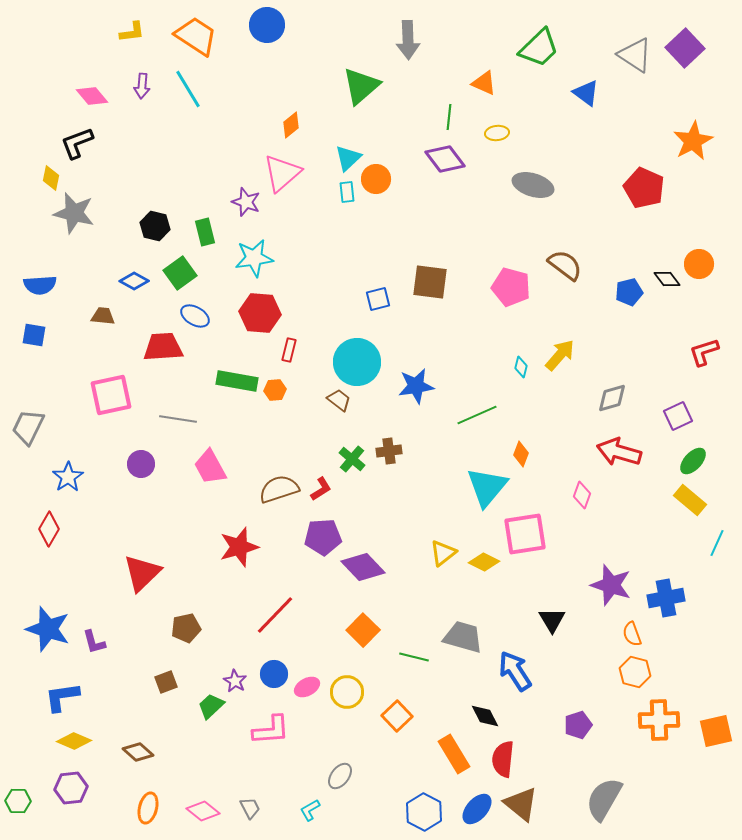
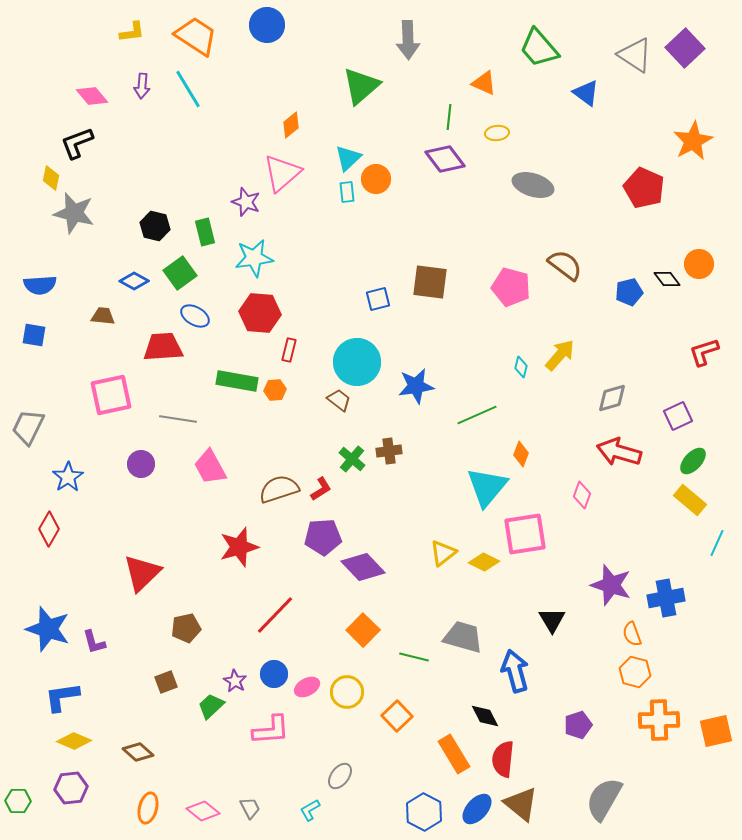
green trapezoid at (539, 48): rotated 93 degrees clockwise
blue arrow at (515, 671): rotated 18 degrees clockwise
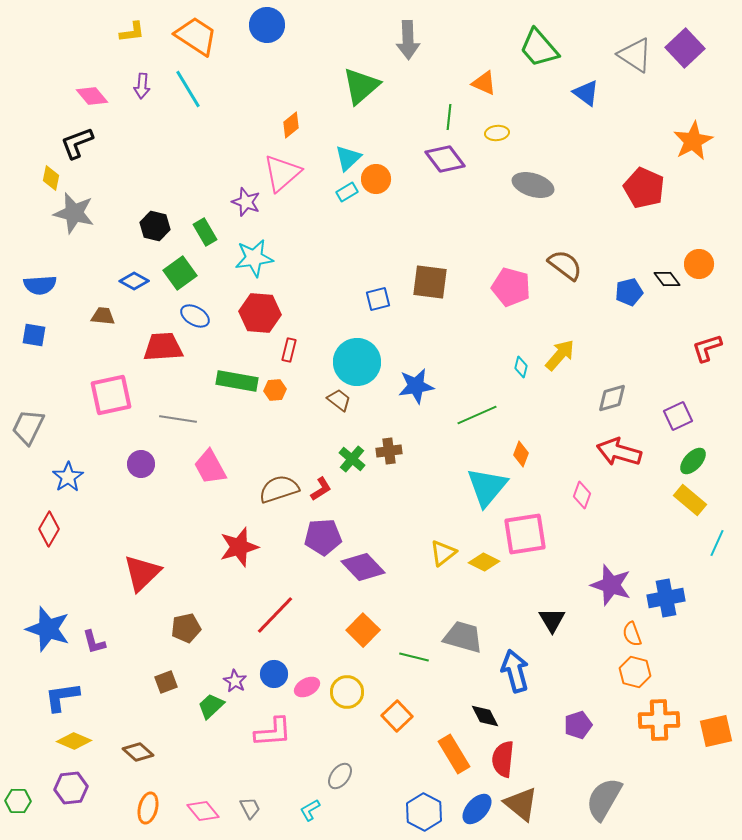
cyan rectangle at (347, 192): rotated 65 degrees clockwise
green rectangle at (205, 232): rotated 16 degrees counterclockwise
red L-shape at (704, 352): moved 3 px right, 4 px up
pink L-shape at (271, 730): moved 2 px right, 2 px down
pink diamond at (203, 811): rotated 12 degrees clockwise
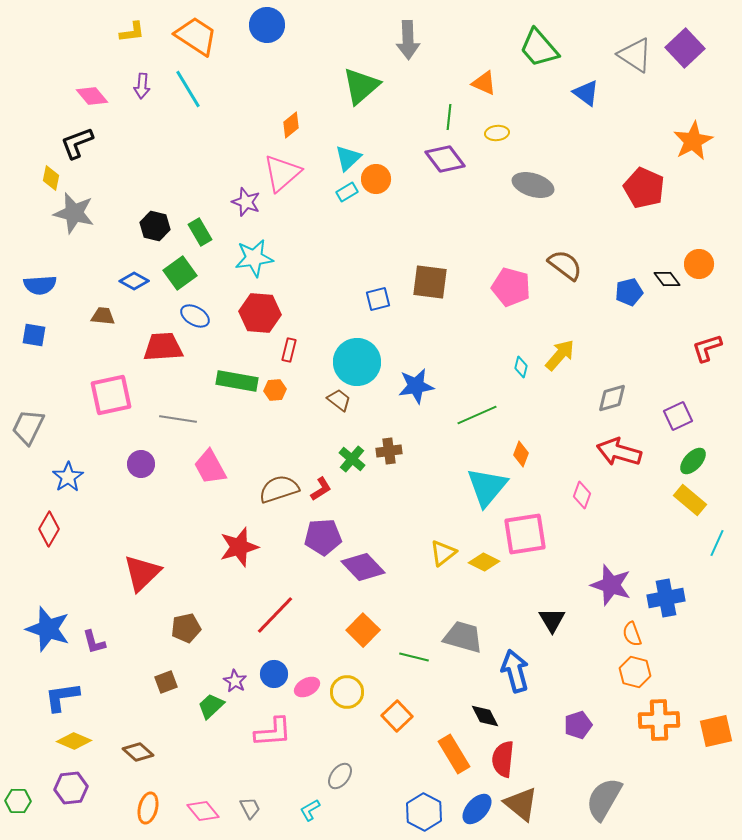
green rectangle at (205, 232): moved 5 px left
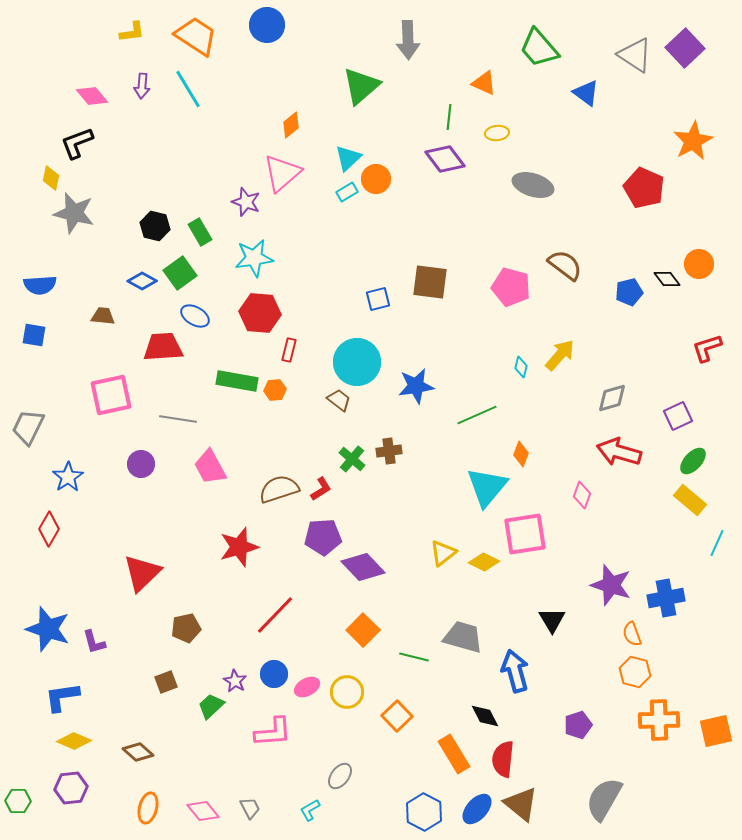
blue diamond at (134, 281): moved 8 px right
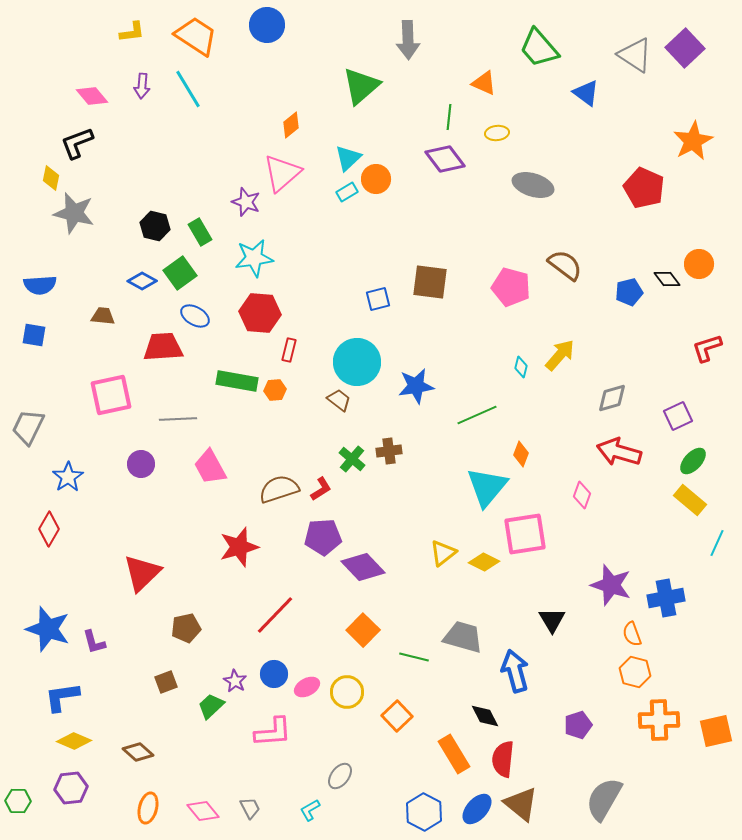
gray line at (178, 419): rotated 12 degrees counterclockwise
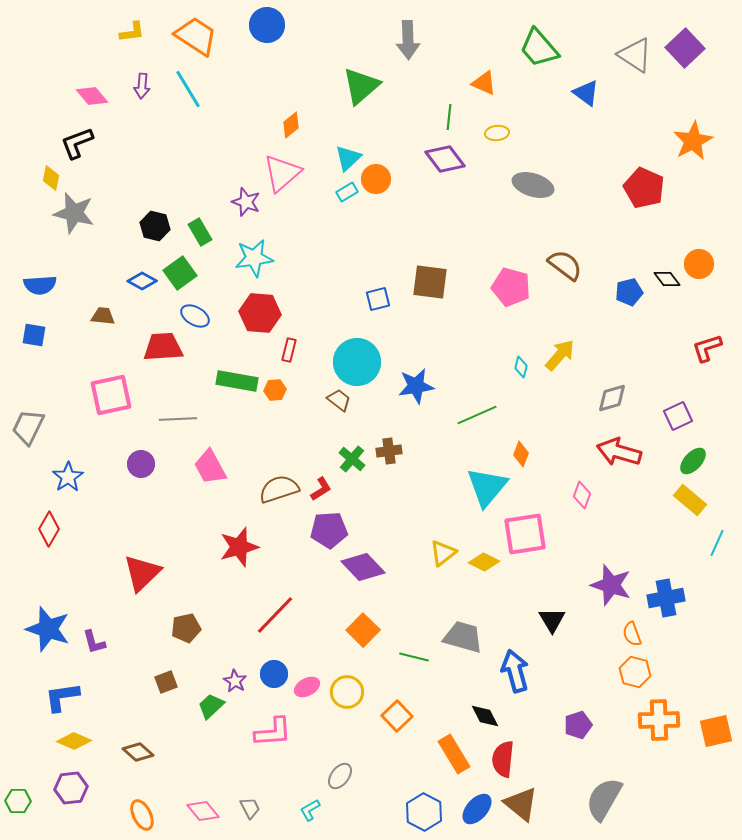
purple pentagon at (323, 537): moved 6 px right, 7 px up
orange ellipse at (148, 808): moved 6 px left, 7 px down; rotated 40 degrees counterclockwise
